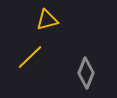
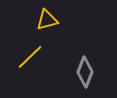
gray diamond: moved 1 px left, 1 px up
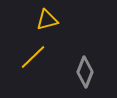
yellow line: moved 3 px right
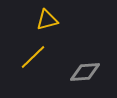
gray diamond: rotated 64 degrees clockwise
